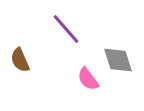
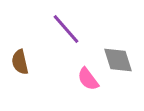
brown semicircle: moved 2 px down; rotated 10 degrees clockwise
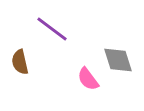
purple line: moved 14 px left; rotated 12 degrees counterclockwise
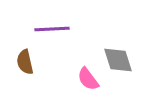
purple line: rotated 40 degrees counterclockwise
brown semicircle: moved 5 px right
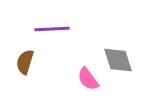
brown semicircle: rotated 30 degrees clockwise
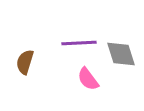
purple line: moved 27 px right, 14 px down
gray diamond: moved 3 px right, 6 px up
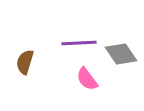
gray diamond: rotated 16 degrees counterclockwise
pink semicircle: moved 1 px left
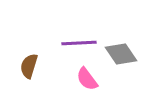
brown semicircle: moved 4 px right, 4 px down
